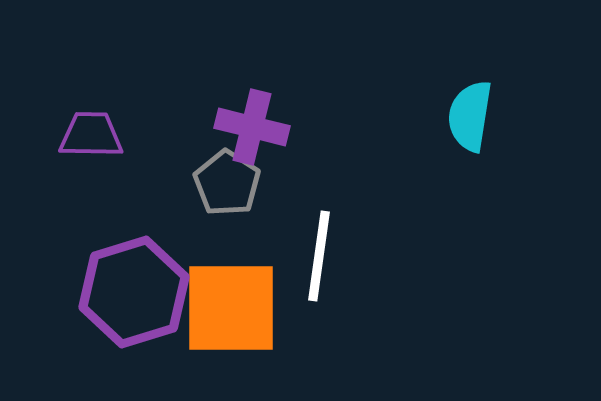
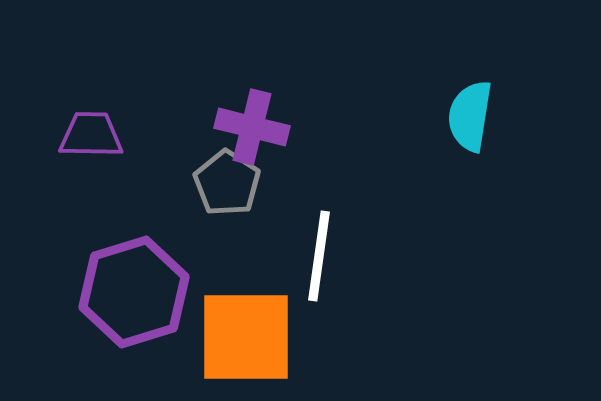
orange square: moved 15 px right, 29 px down
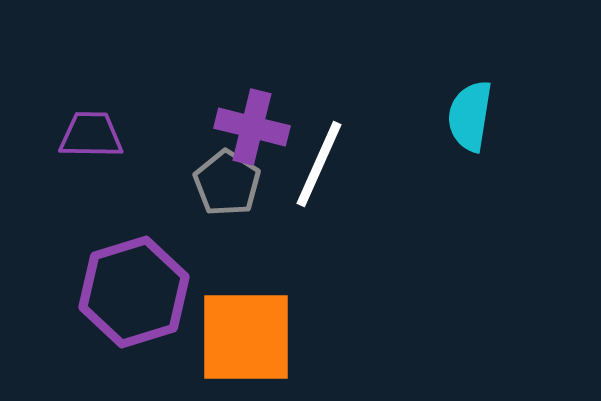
white line: moved 92 px up; rotated 16 degrees clockwise
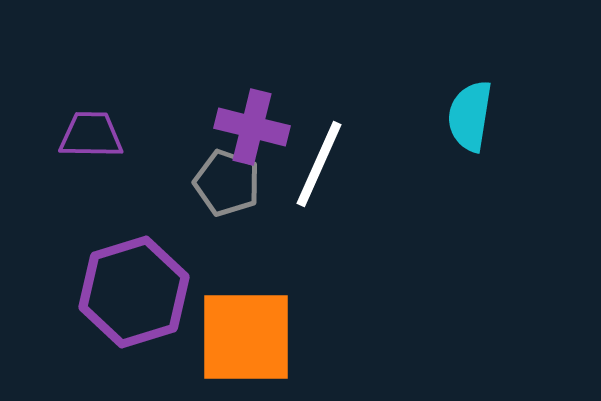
gray pentagon: rotated 14 degrees counterclockwise
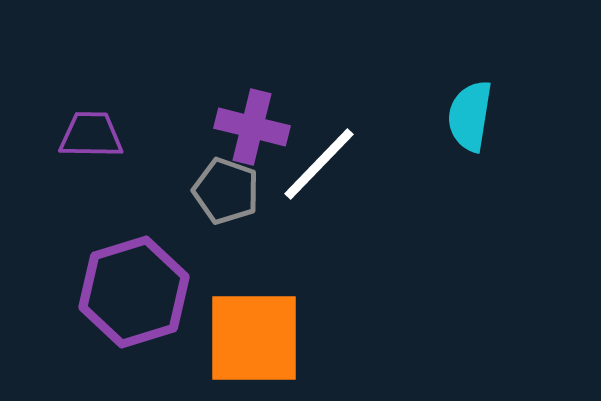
white line: rotated 20 degrees clockwise
gray pentagon: moved 1 px left, 8 px down
orange square: moved 8 px right, 1 px down
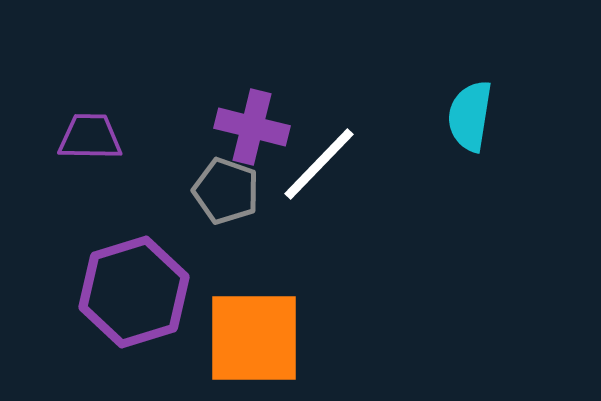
purple trapezoid: moved 1 px left, 2 px down
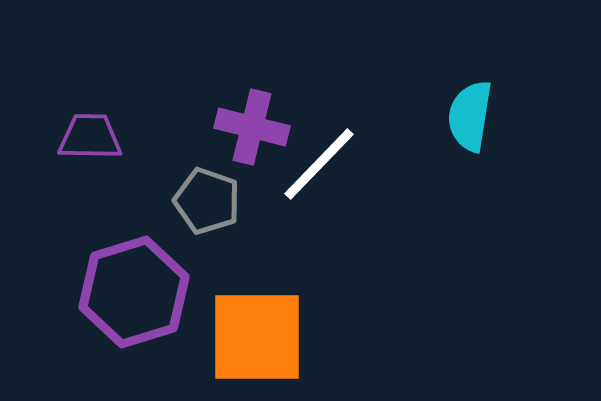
gray pentagon: moved 19 px left, 10 px down
orange square: moved 3 px right, 1 px up
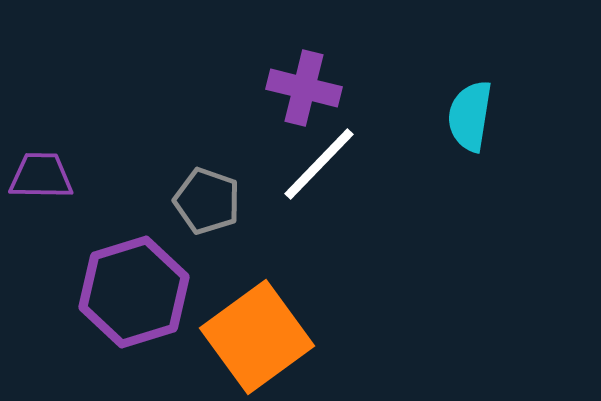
purple cross: moved 52 px right, 39 px up
purple trapezoid: moved 49 px left, 39 px down
orange square: rotated 36 degrees counterclockwise
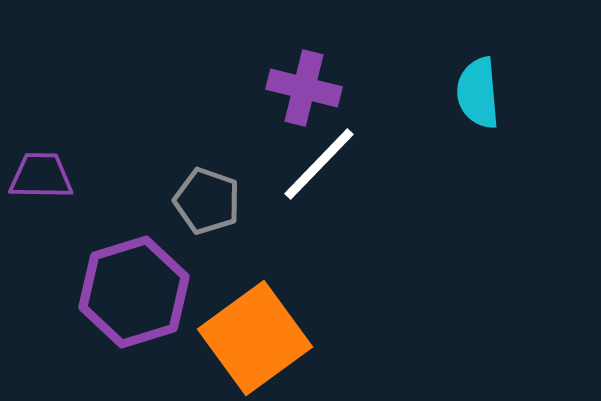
cyan semicircle: moved 8 px right, 23 px up; rotated 14 degrees counterclockwise
orange square: moved 2 px left, 1 px down
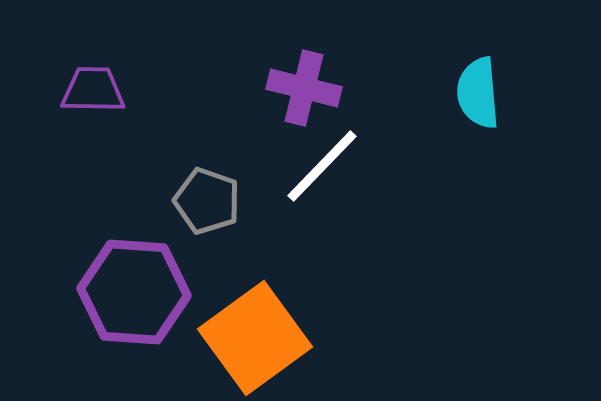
white line: moved 3 px right, 2 px down
purple trapezoid: moved 52 px right, 86 px up
purple hexagon: rotated 21 degrees clockwise
